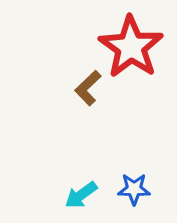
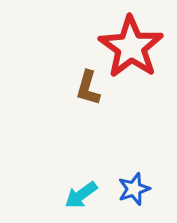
brown L-shape: rotated 30 degrees counterclockwise
blue star: rotated 20 degrees counterclockwise
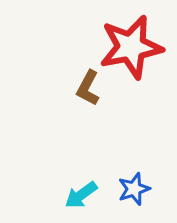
red star: rotated 26 degrees clockwise
brown L-shape: rotated 12 degrees clockwise
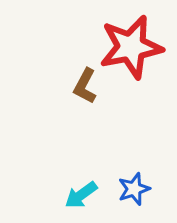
brown L-shape: moved 3 px left, 2 px up
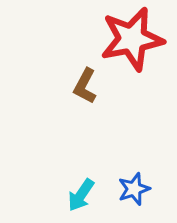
red star: moved 1 px right, 8 px up
cyan arrow: rotated 20 degrees counterclockwise
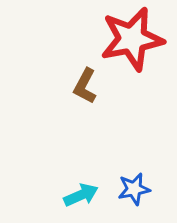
blue star: rotated 8 degrees clockwise
cyan arrow: rotated 148 degrees counterclockwise
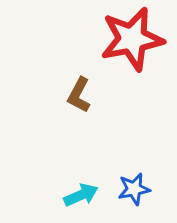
brown L-shape: moved 6 px left, 9 px down
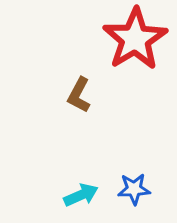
red star: moved 3 px right; rotated 20 degrees counterclockwise
blue star: rotated 8 degrees clockwise
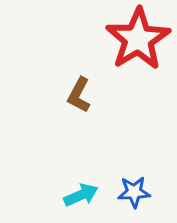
red star: moved 3 px right
blue star: moved 3 px down
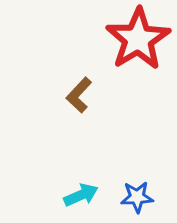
brown L-shape: rotated 15 degrees clockwise
blue star: moved 3 px right, 5 px down
